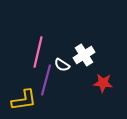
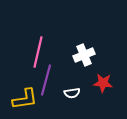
white cross: rotated 10 degrees clockwise
white semicircle: moved 10 px right, 28 px down; rotated 42 degrees counterclockwise
yellow L-shape: moved 1 px right, 1 px up
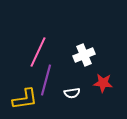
pink line: rotated 12 degrees clockwise
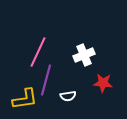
white semicircle: moved 4 px left, 3 px down
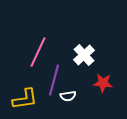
white cross: rotated 20 degrees counterclockwise
purple line: moved 8 px right
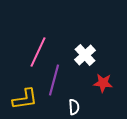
white cross: moved 1 px right
white semicircle: moved 6 px right, 11 px down; rotated 84 degrees counterclockwise
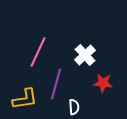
purple line: moved 2 px right, 4 px down
